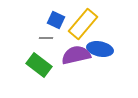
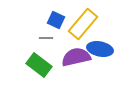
purple semicircle: moved 2 px down
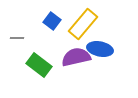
blue square: moved 4 px left, 1 px down; rotated 12 degrees clockwise
gray line: moved 29 px left
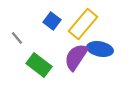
gray line: rotated 48 degrees clockwise
purple semicircle: rotated 44 degrees counterclockwise
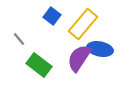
blue square: moved 5 px up
gray line: moved 2 px right, 1 px down
purple semicircle: moved 3 px right, 1 px down
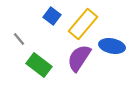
blue ellipse: moved 12 px right, 3 px up
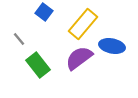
blue square: moved 8 px left, 4 px up
purple semicircle: rotated 20 degrees clockwise
green rectangle: moved 1 px left; rotated 15 degrees clockwise
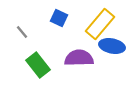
blue square: moved 15 px right, 6 px down; rotated 12 degrees counterclockwise
yellow rectangle: moved 17 px right
gray line: moved 3 px right, 7 px up
purple semicircle: rotated 36 degrees clockwise
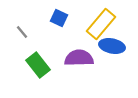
yellow rectangle: moved 1 px right
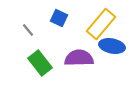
gray line: moved 6 px right, 2 px up
green rectangle: moved 2 px right, 2 px up
